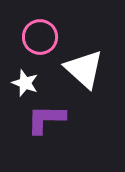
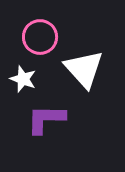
white triangle: rotated 6 degrees clockwise
white star: moved 2 px left, 4 px up
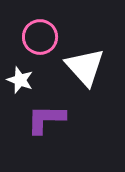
white triangle: moved 1 px right, 2 px up
white star: moved 3 px left, 1 px down
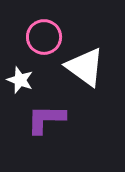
pink circle: moved 4 px right
white triangle: rotated 12 degrees counterclockwise
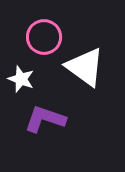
white star: moved 1 px right, 1 px up
purple L-shape: moved 1 px left; rotated 18 degrees clockwise
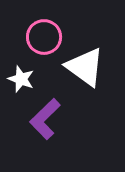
purple L-shape: rotated 63 degrees counterclockwise
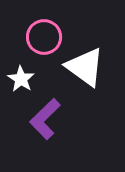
white star: rotated 12 degrees clockwise
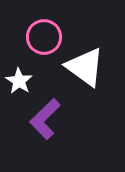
white star: moved 2 px left, 2 px down
